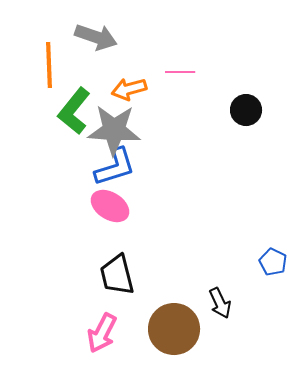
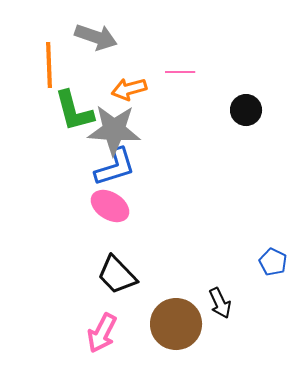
green L-shape: rotated 54 degrees counterclockwise
black trapezoid: rotated 30 degrees counterclockwise
brown circle: moved 2 px right, 5 px up
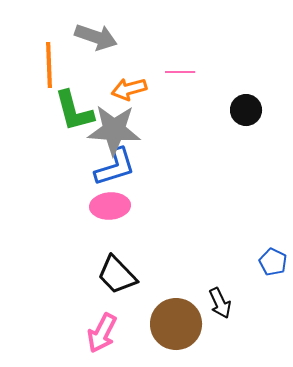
pink ellipse: rotated 36 degrees counterclockwise
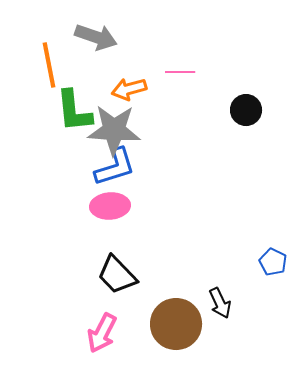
orange line: rotated 9 degrees counterclockwise
green L-shape: rotated 9 degrees clockwise
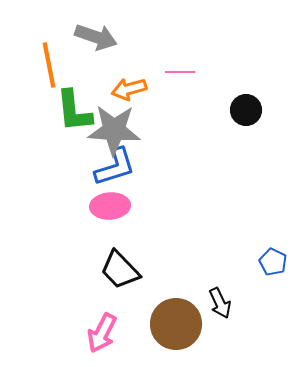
black trapezoid: moved 3 px right, 5 px up
